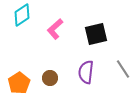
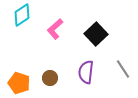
black square: rotated 30 degrees counterclockwise
orange pentagon: rotated 20 degrees counterclockwise
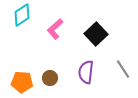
orange pentagon: moved 3 px right, 1 px up; rotated 15 degrees counterclockwise
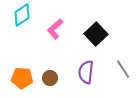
orange pentagon: moved 4 px up
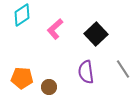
purple semicircle: rotated 15 degrees counterclockwise
brown circle: moved 1 px left, 9 px down
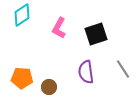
pink L-shape: moved 4 px right, 1 px up; rotated 20 degrees counterclockwise
black square: rotated 25 degrees clockwise
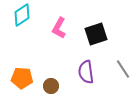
brown circle: moved 2 px right, 1 px up
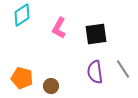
black square: rotated 10 degrees clockwise
purple semicircle: moved 9 px right
orange pentagon: rotated 10 degrees clockwise
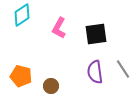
orange pentagon: moved 1 px left, 2 px up
